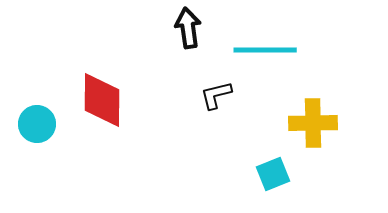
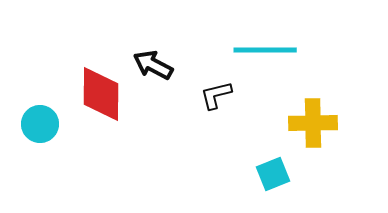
black arrow: moved 35 px left, 37 px down; rotated 54 degrees counterclockwise
red diamond: moved 1 px left, 6 px up
cyan circle: moved 3 px right
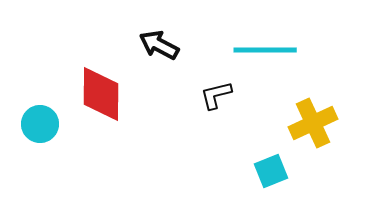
black arrow: moved 6 px right, 20 px up
yellow cross: rotated 24 degrees counterclockwise
cyan square: moved 2 px left, 3 px up
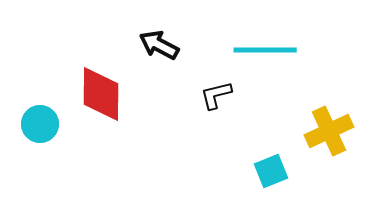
yellow cross: moved 16 px right, 8 px down
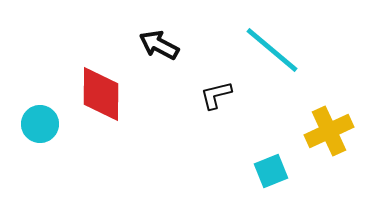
cyan line: moved 7 px right; rotated 40 degrees clockwise
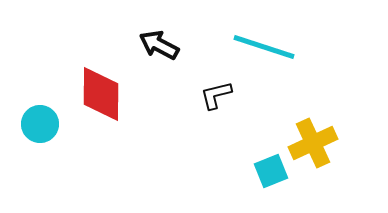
cyan line: moved 8 px left, 3 px up; rotated 22 degrees counterclockwise
yellow cross: moved 16 px left, 12 px down
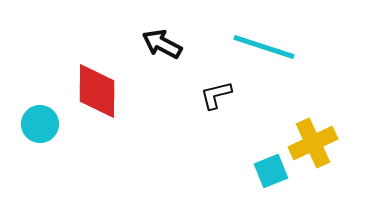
black arrow: moved 3 px right, 1 px up
red diamond: moved 4 px left, 3 px up
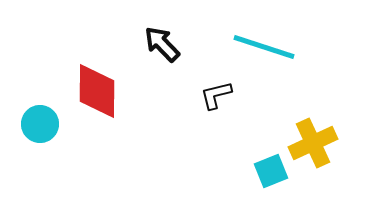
black arrow: rotated 18 degrees clockwise
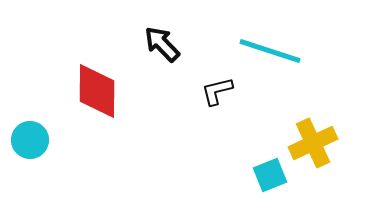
cyan line: moved 6 px right, 4 px down
black L-shape: moved 1 px right, 4 px up
cyan circle: moved 10 px left, 16 px down
cyan square: moved 1 px left, 4 px down
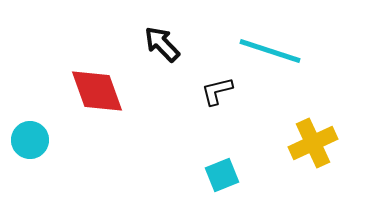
red diamond: rotated 20 degrees counterclockwise
cyan square: moved 48 px left
